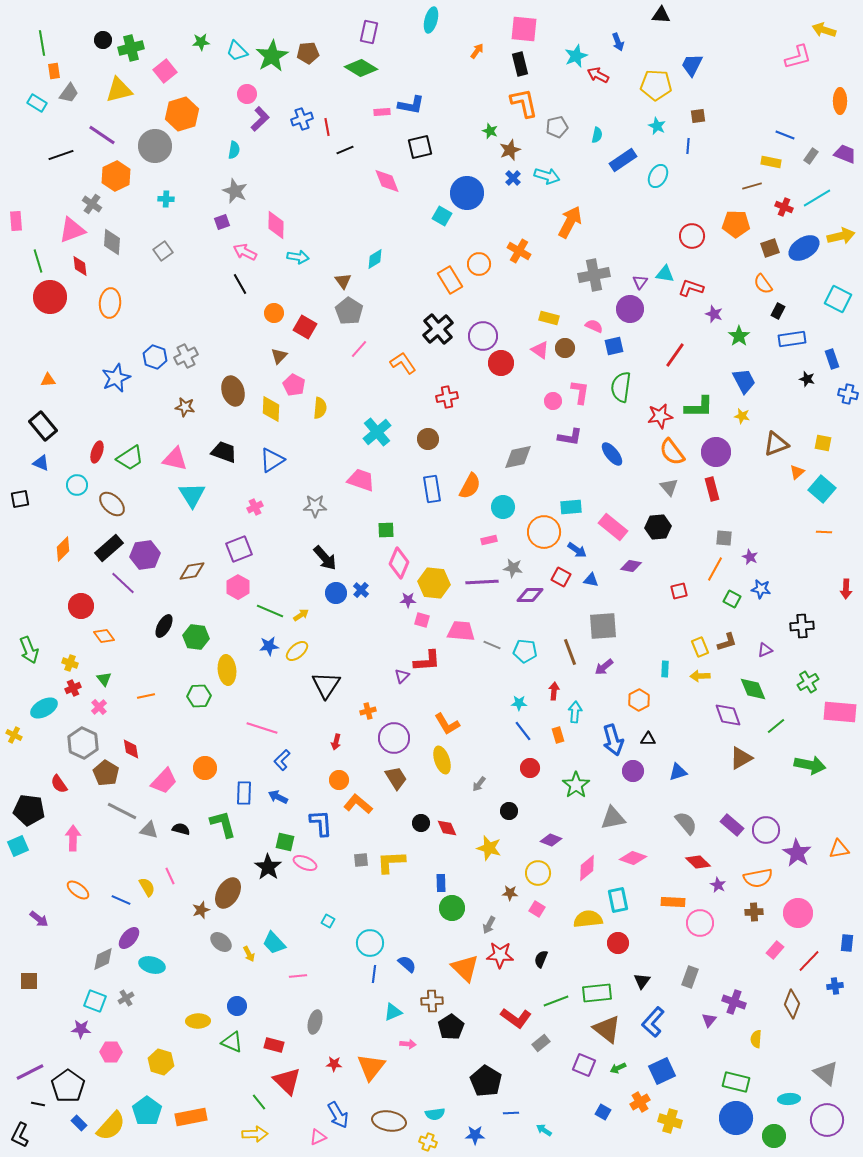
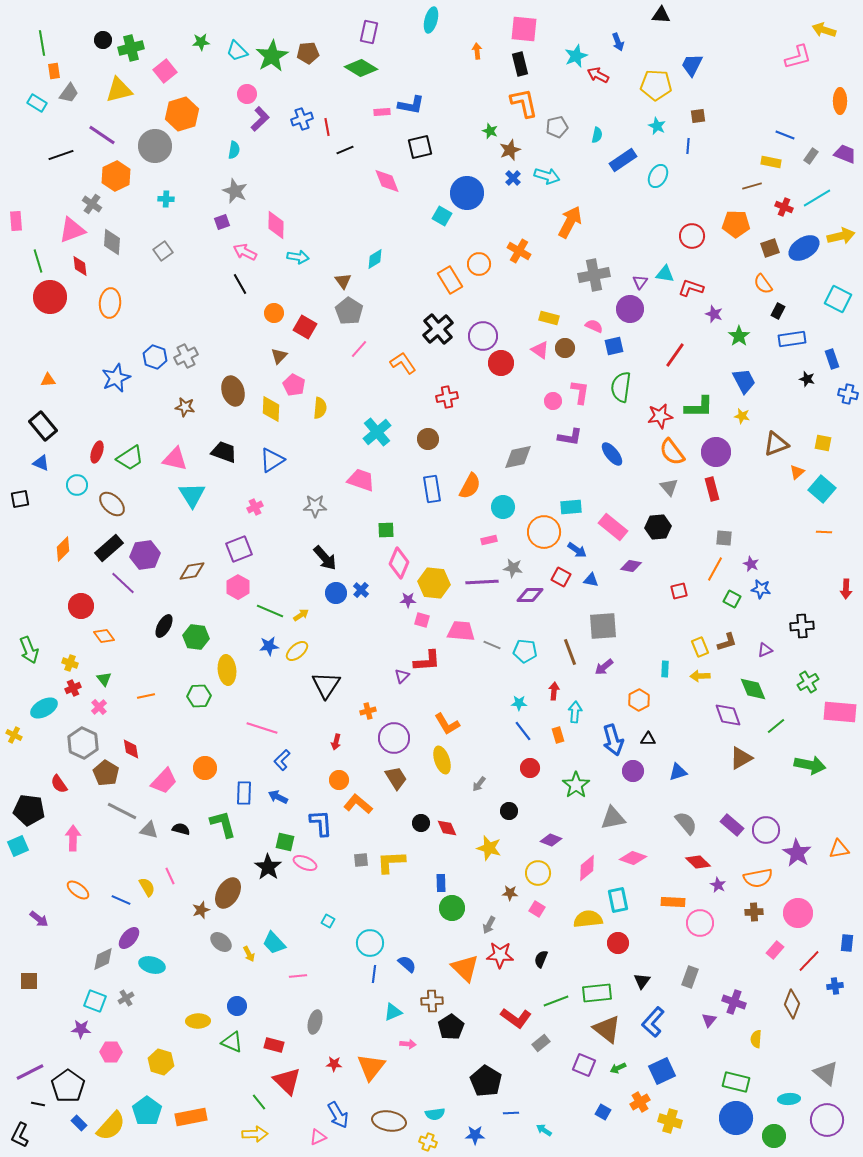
orange arrow at (477, 51): rotated 42 degrees counterclockwise
purple star at (750, 557): moved 1 px right, 7 px down
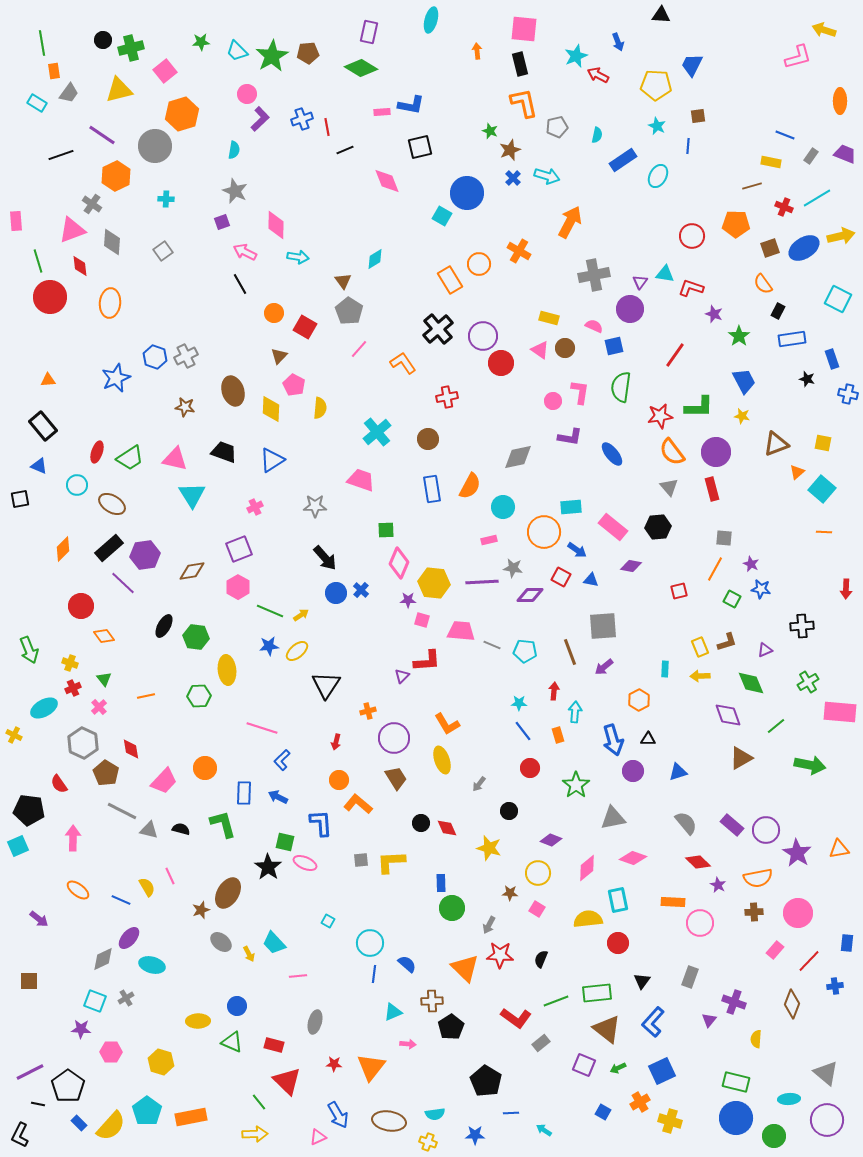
blue triangle at (41, 463): moved 2 px left, 3 px down
brown ellipse at (112, 504): rotated 12 degrees counterclockwise
green diamond at (753, 689): moved 2 px left, 6 px up
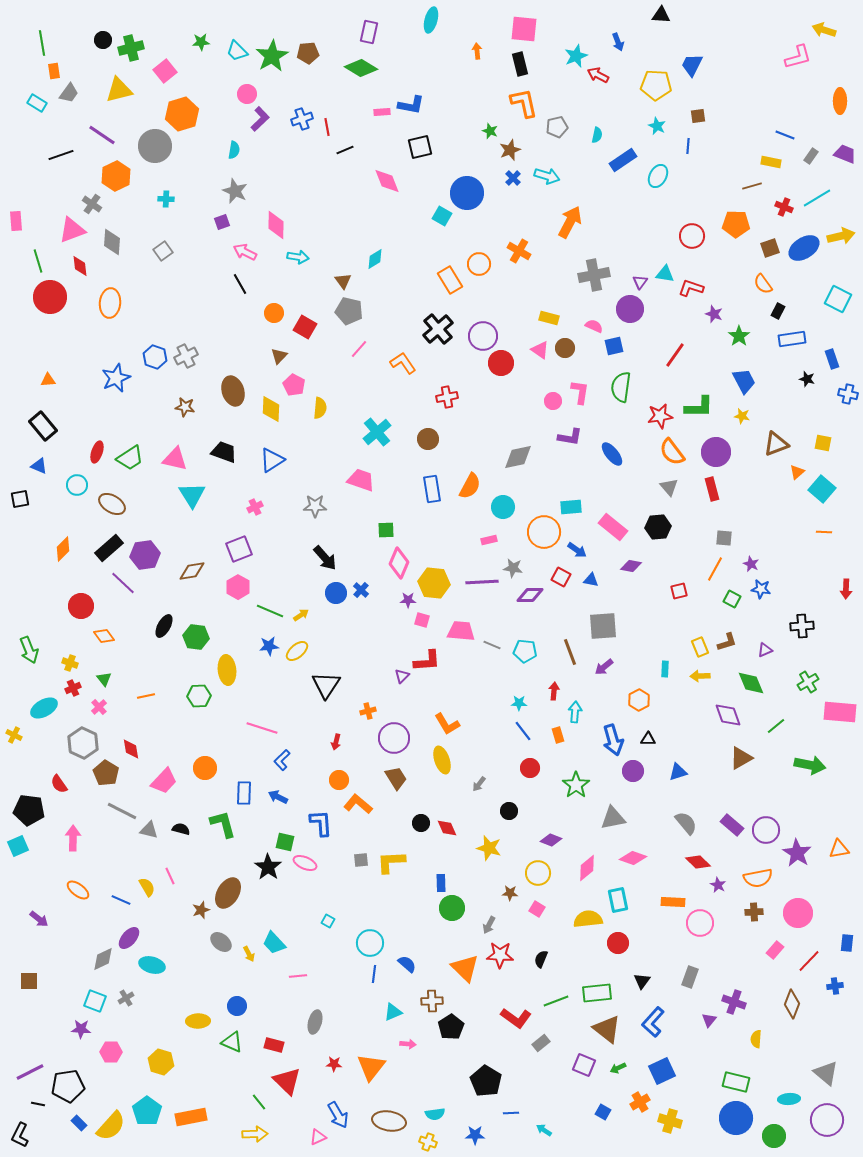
gray pentagon at (349, 311): rotated 20 degrees counterclockwise
black pentagon at (68, 1086): rotated 28 degrees clockwise
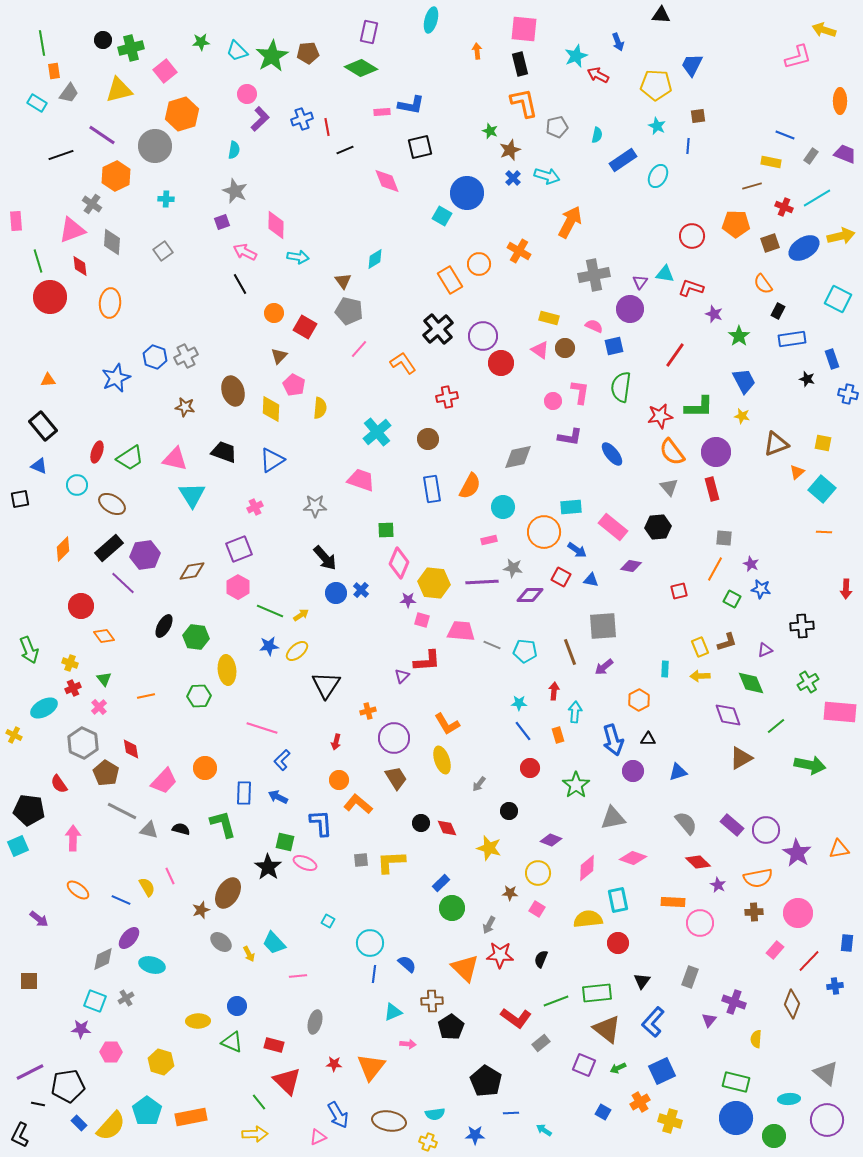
brown square at (770, 248): moved 5 px up
blue rectangle at (441, 883): rotated 48 degrees clockwise
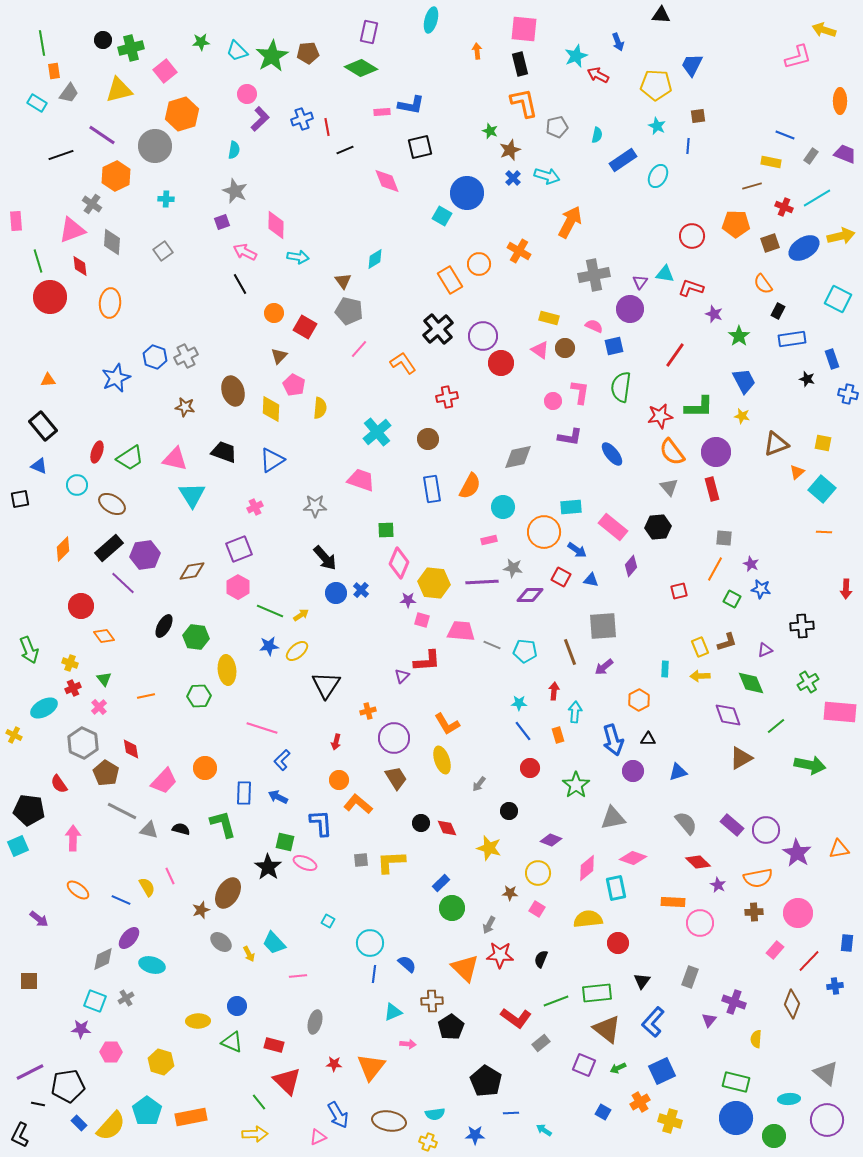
purple diamond at (631, 566): rotated 60 degrees counterclockwise
cyan rectangle at (618, 900): moved 2 px left, 12 px up
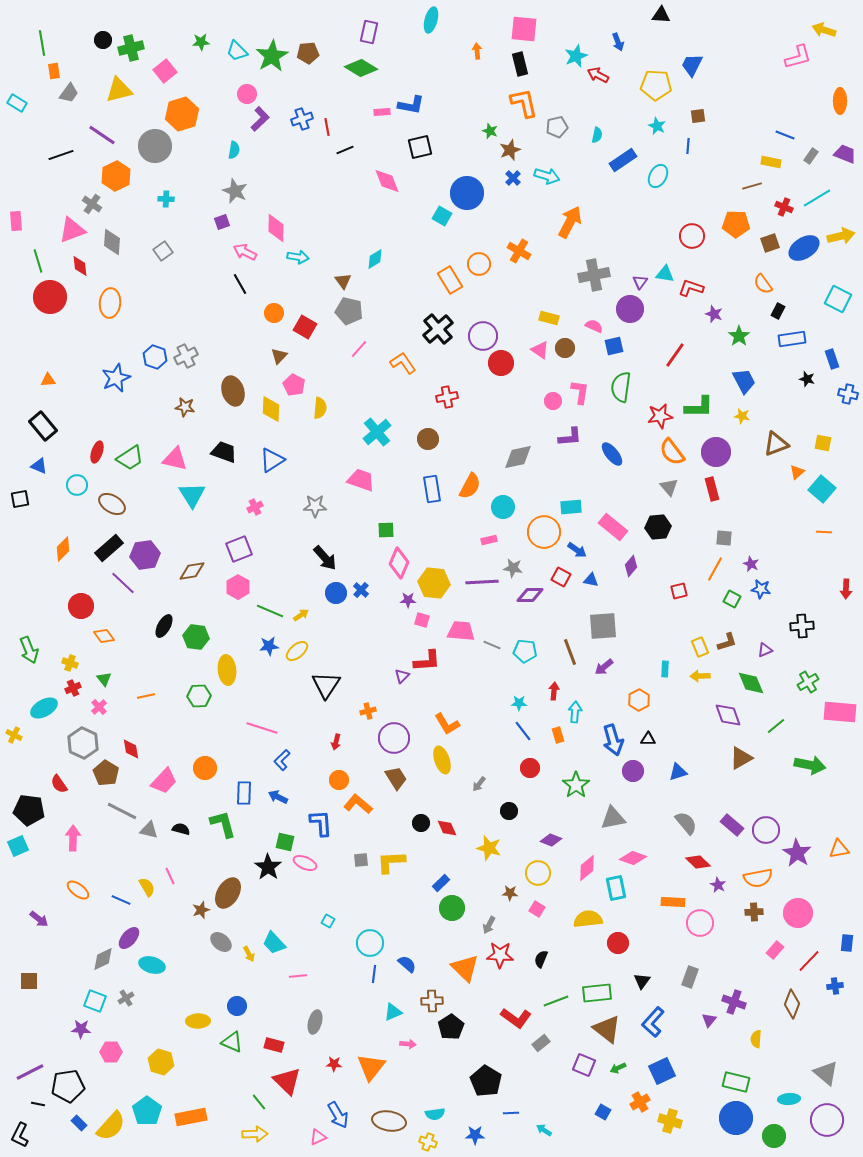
cyan rectangle at (37, 103): moved 20 px left
pink diamond at (276, 225): moved 3 px down
purple L-shape at (570, 437): rotated 15 degrees counterclockwise
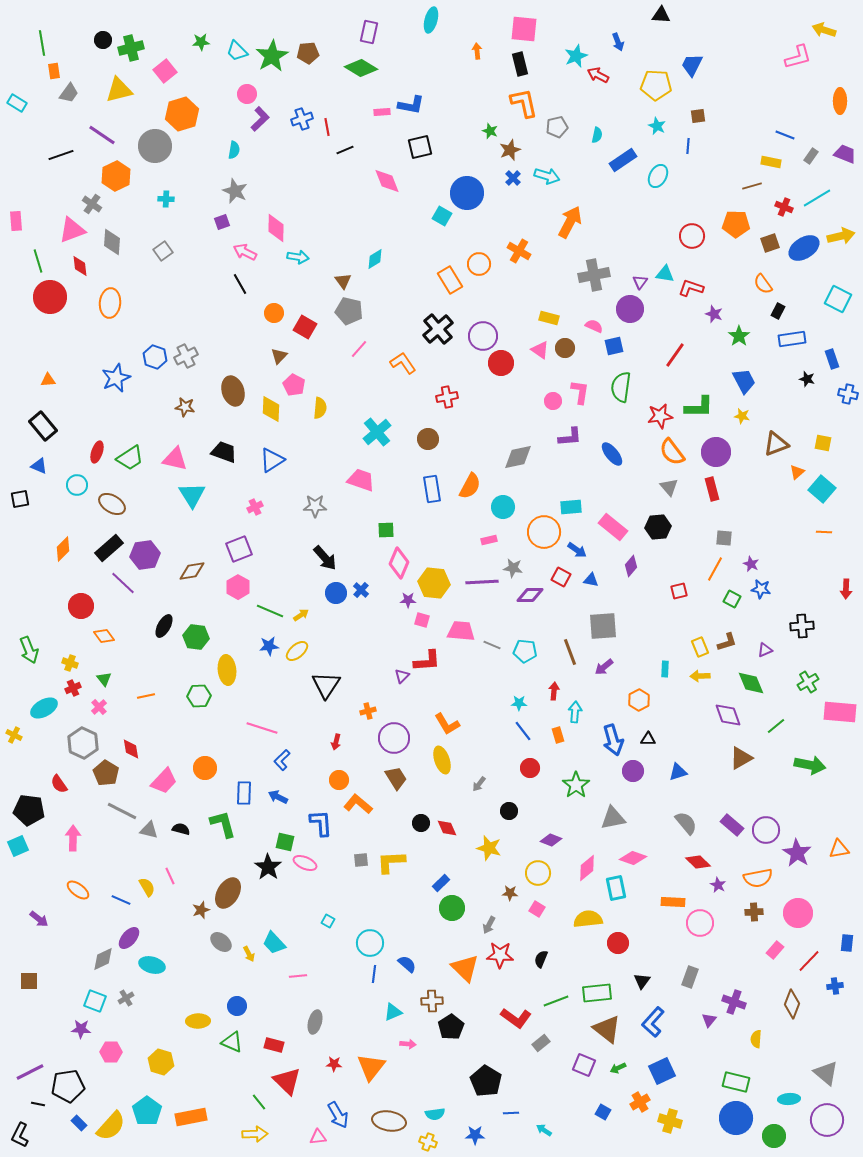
pink triangle at (318, 1137): rotated 18 degrees clockwise
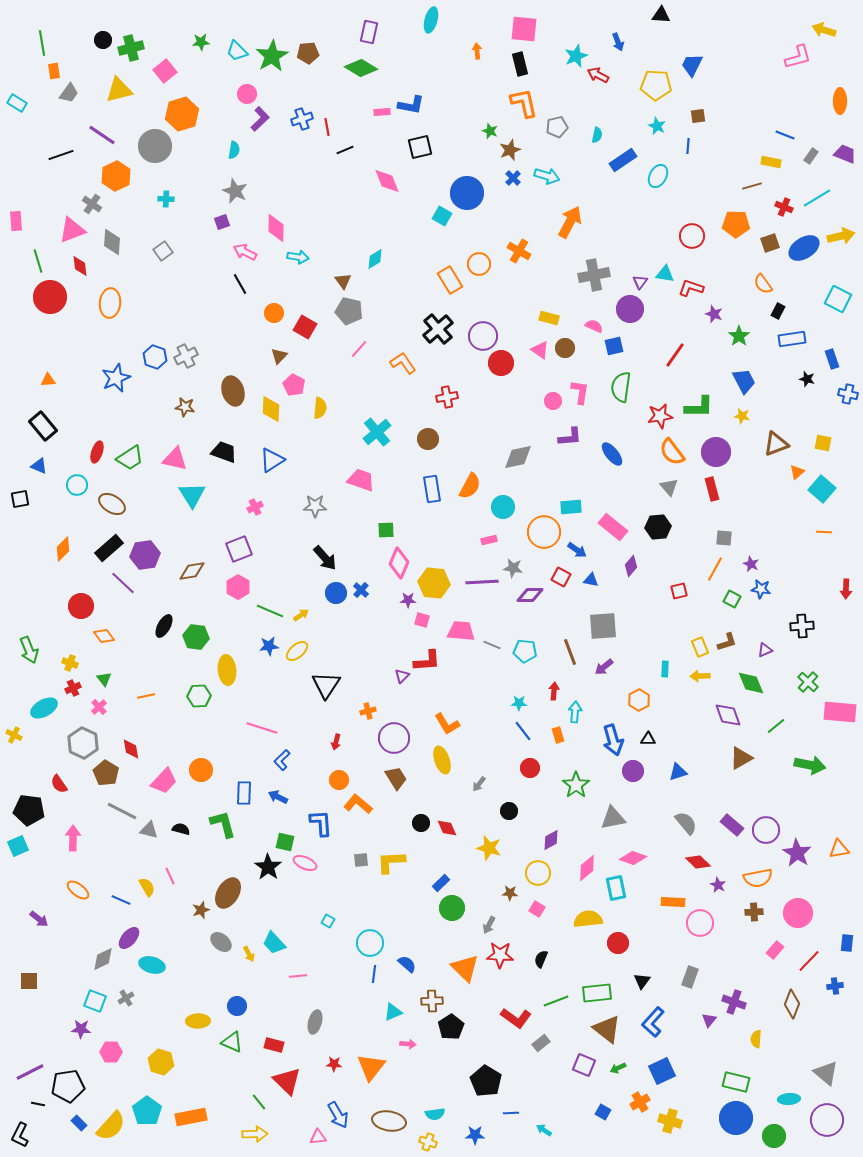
green cross at (808, 682): rotated 15 degrees counterclockwise
orange circle at (205, 768): moved 4 px left, 2 px down
purple diamond at (551, 840): rotated 50 degrees counterclockwise
